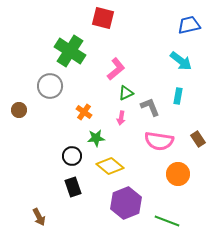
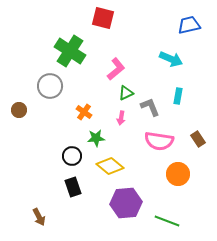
cyan arrow: moved 10 px left, 2 px up; rotated 15 degrees counterclockwise
purple hexagon: rotated 16 degrees clockwise
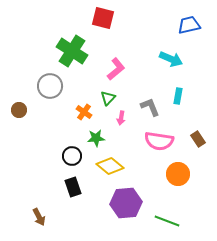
green cross: moved 2 px right
green triangle: moved 18 px left, 5 px down; rotated 21 degrees counterclockwise
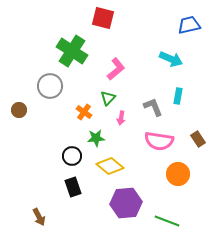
gray L-shape: moved 3 px right
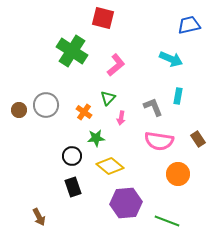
pink L-shape: moved 4 px up
gray circle: moved 4 px left, 19 px down
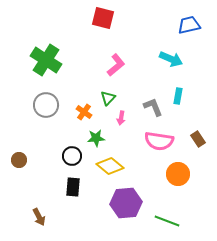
green cross: moved 26 px left, 9 px down
brown circle: moved 50 px down
black rectangle: rotated 24 degrees clockwise
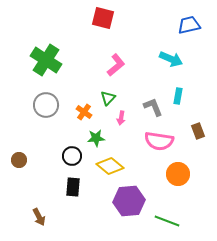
brown rectangle: moved 8 px up; rotated 14 degrees clockwise
purple hexagon: moved 3 px right, 2 px up
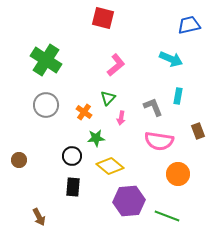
green line: moved 5 px up
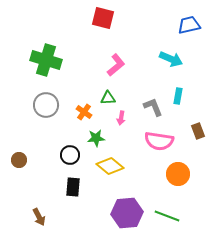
green cross: rotated 16 degrees counterclockwise
green triangle: rotated 42 degrees clockwise
black circle: moved 2 px left, 1 px up
purple hexagon: moved 2 px left, 12 px down
